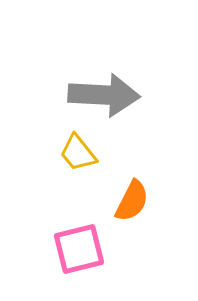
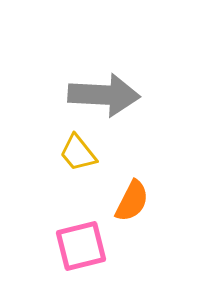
pink square: moved 2 px right, 3 px up
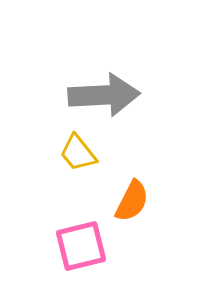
gray arrow: rotated 6 degrees counterclockwise
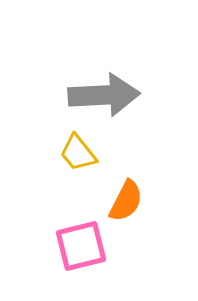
orange semicircle: moved 6 px left
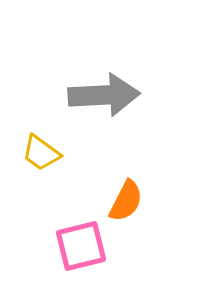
yellow trapezoid: moved 37 px left; rotated 15 degrees counterclockwise
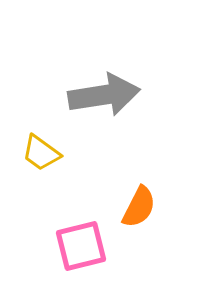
gray arrow: rotated 6 degrees counterclockwise
orange semicircle: moved 13 px right, 6 px down
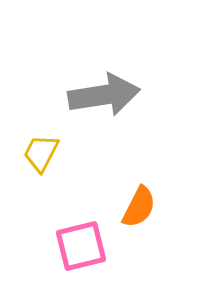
yellow trapezoid: rotated 81 degrees clockwise
